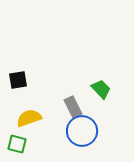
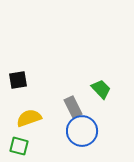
green square: moved 2 px right, 2 px down
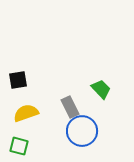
gray rectangle: moved 3 px left
yellow semicircle: moved 3 px left, 5 px up
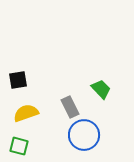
blue circle: moved 2 px right, 4 px down
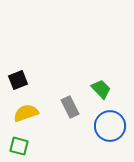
black square: rotated 12 degrees counterclockwise
blue circle: moved 26 px right, 9 px up
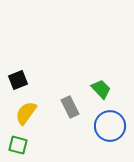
yellow semicircle: rotated 35 degrees counterclockwise
green square: moved 1 px left, 1 px up
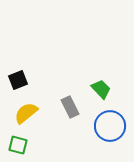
yellow semicircle: rotated 15 degrees clockwise
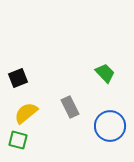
black square: moved 2 px up
green trapezoid: moved 4 px right, 16 px up
green square: moved 5 px up
